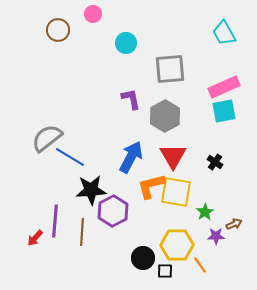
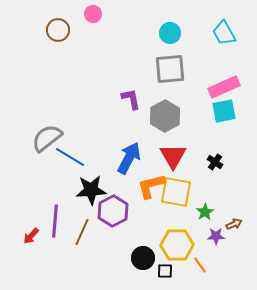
cyan circle: moved 44 px right, 10 px up
blue arrow: moved 2 px left, 1 px down
brown line: rotated 20 degrees clockwise
red arrow: moved 4 px left, 2 px up
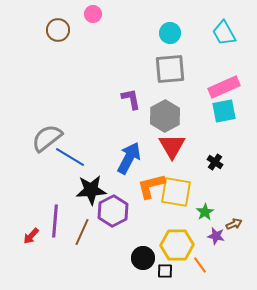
red triangle: moved 1 px left, 10 px up
purple star: rotated 12 degrees clockwise
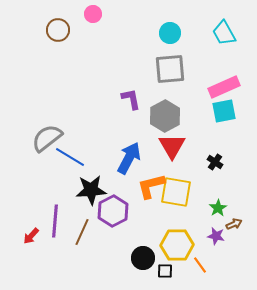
green star: moved 13 px right, 4 px up
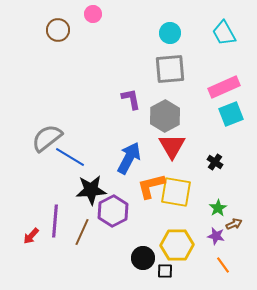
cyan square: moved 7 px right, 3 px down; rotated 10 degrees counterclockwise
orange line: moved 23 px right
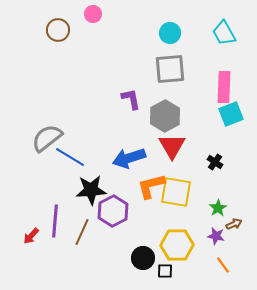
pink rectangle: rotated 64 degrees counterclockwise
blue arrow: rotated 136 degrees counterclockwise
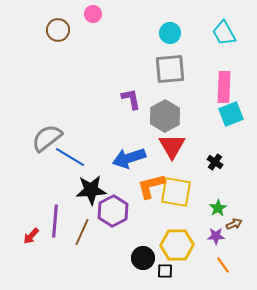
purple star: rotated 12 degrees counterclockwise
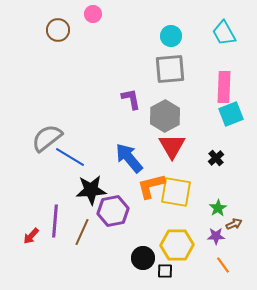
cyan circle: moved 1 px right, 3 px down
blue arrow: rotated 68 degrees clockwise
black cross: moved 1 px right, 4 px up; rotated 14 degrees clockwise
purple hexagon: rotated 16 degrees clockwise
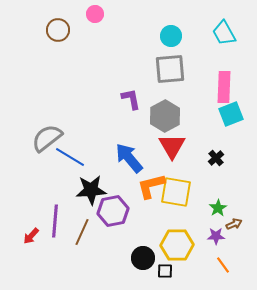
pink circle: moved 2 px right
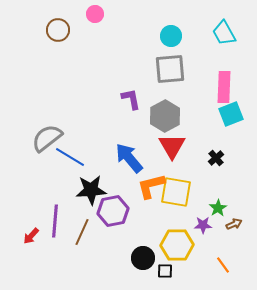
purple star: moved 13 px left, 11 px up
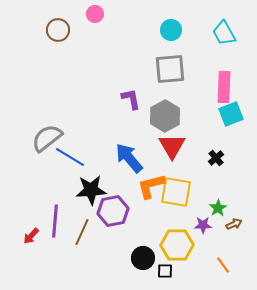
cyan circle: moved 6 px up
